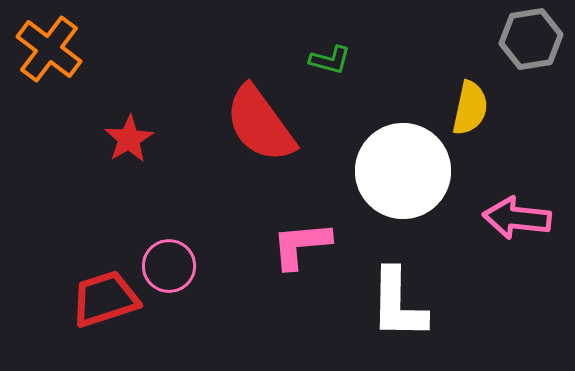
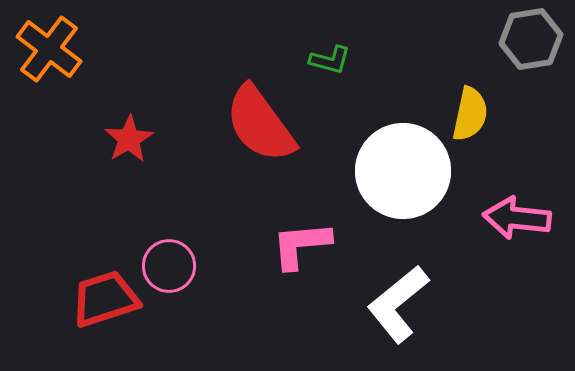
yellow semicircle: moved 6 px down
white L-shape: rotated 50 degrees clockwise
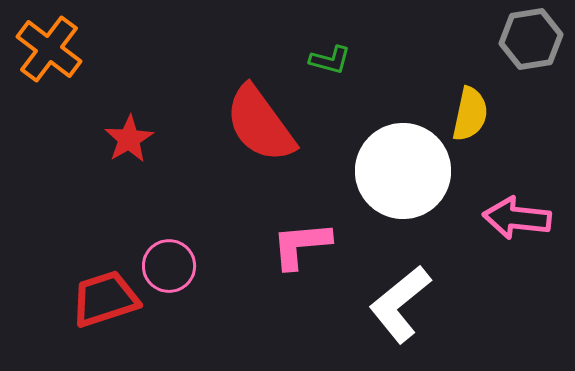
white L-shape: moved 2 px right
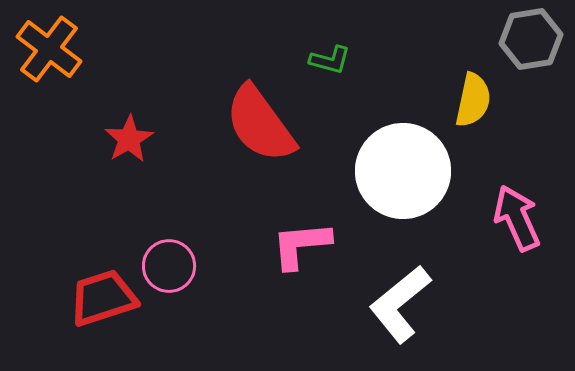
yellow semicircle: moved 3 px right, 14 px up
pink arrow: rotated 60 degrees clockwise
red trapezoid: moved 2 px left, 1 px up
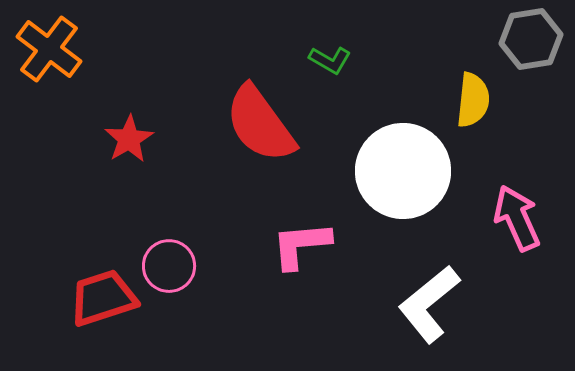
green L-shape: rotated 15 degrees clockwise
yellow semicircle: rotated 6 degrees counterclockwise
white L-shape: moved 29 px right
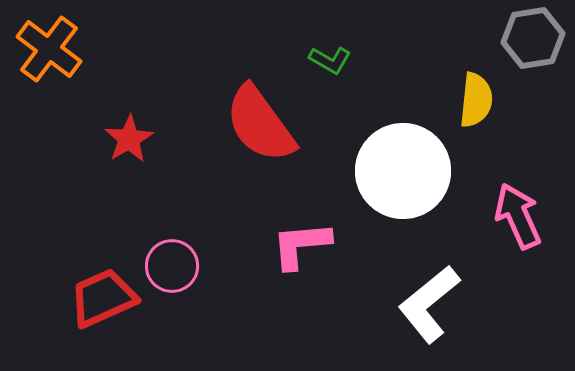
gray hexagon: moved 2 px right, 1 px up
yellow semicircle: moved 3 px right
pink arrow: moved 1 px right, 2 px up
pink circle: moved 3 px right
red trapezoid: rotated 6 degrees counterclockwise
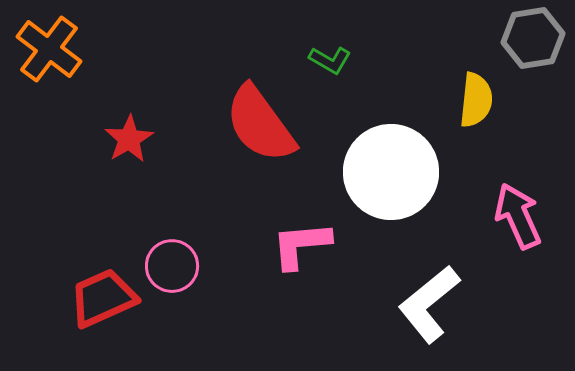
white circle: moved 12 px left, 1 px down
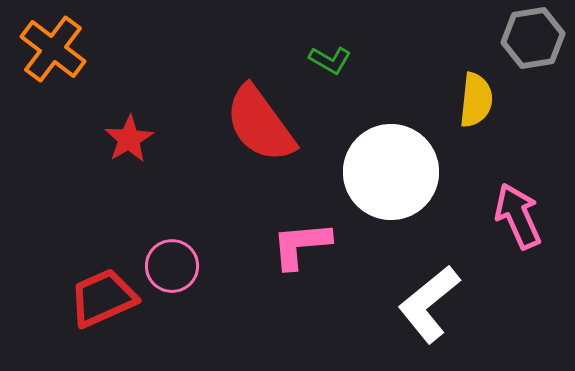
orange cross: moved 4 px right
